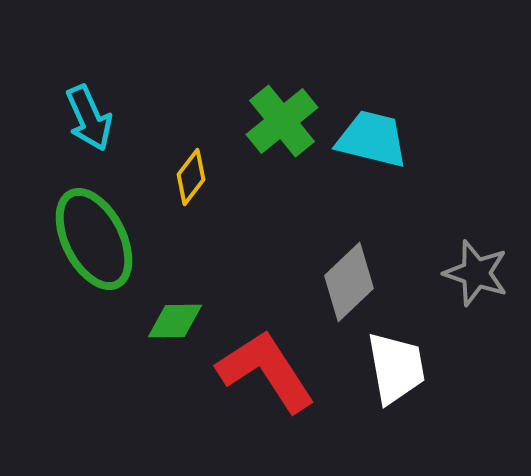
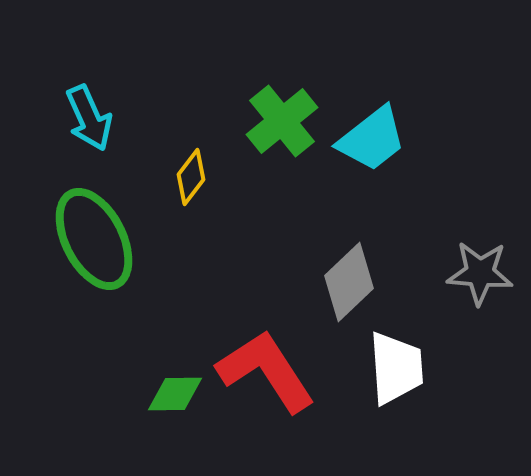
cyan trapezoid: rotated 128 degrees clockwise
gray star: moved 4 px right; rotated 14 degrees counterclockwise
green diamond: moved 73 px down
white trapezoid: rotated 6 degrees clockwise
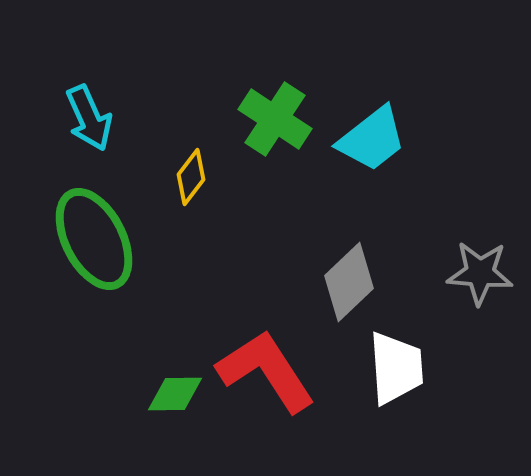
green cross: moved 7 px left, 2 px up; rotated 18 degrees counterclockwise
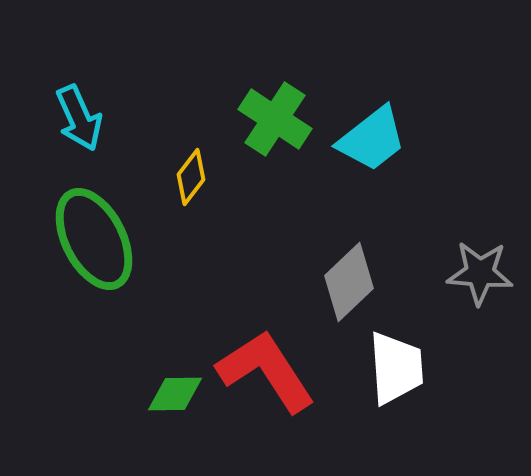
cyan arrow: moved 10 px left
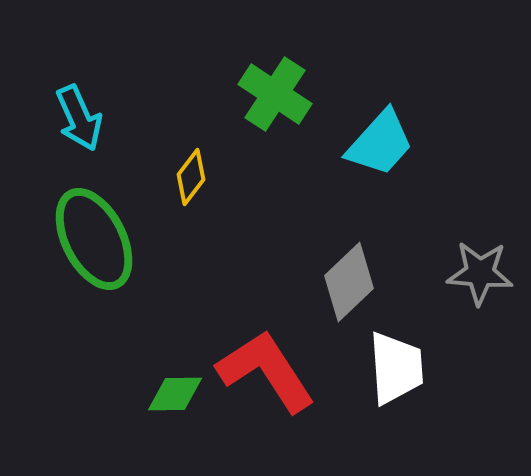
green cross: moved 25 px up
cyan trapezoid: moved 8 px right, 4 px down; rotated 10 degrees counterclockwise
